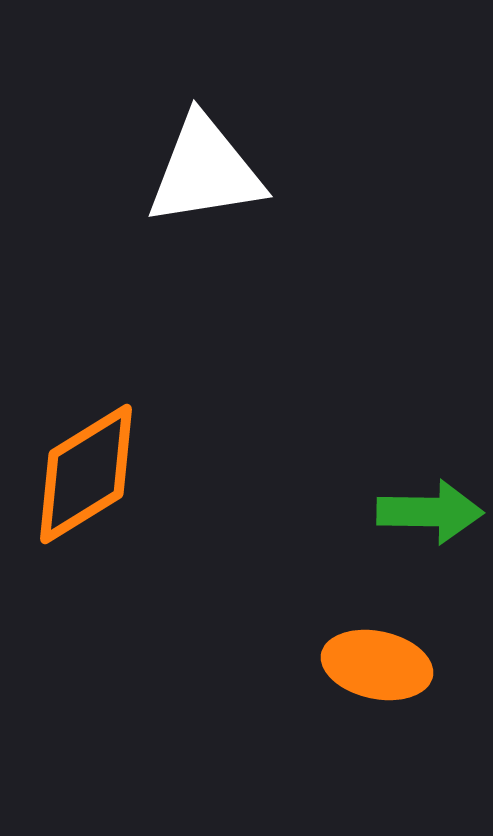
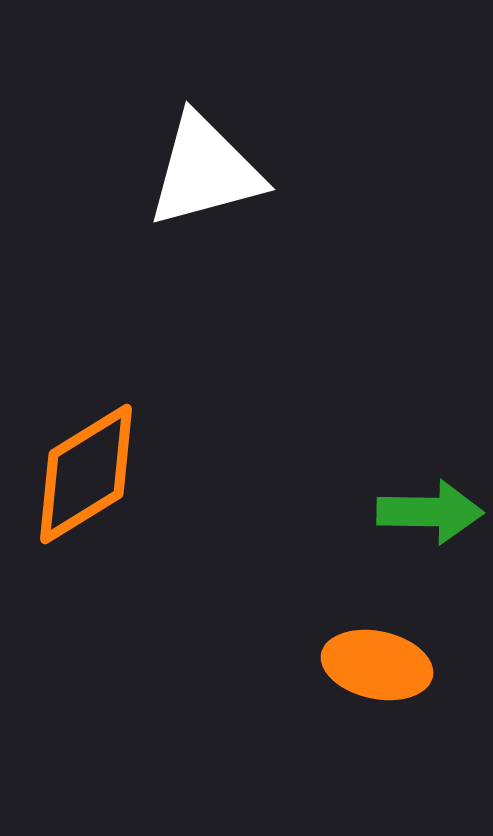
white triangle: rotated 6 degrees counterclockwise
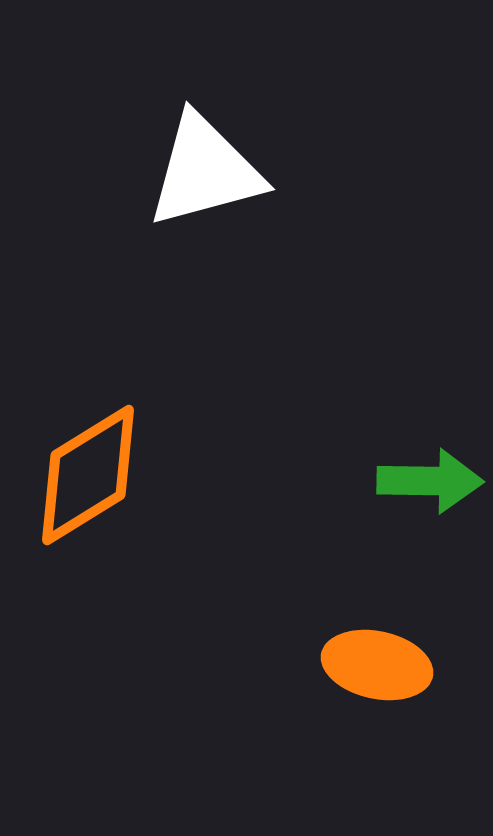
orange diamond: moved 2 px right, 1 px down
green arrow: moved 31 px up
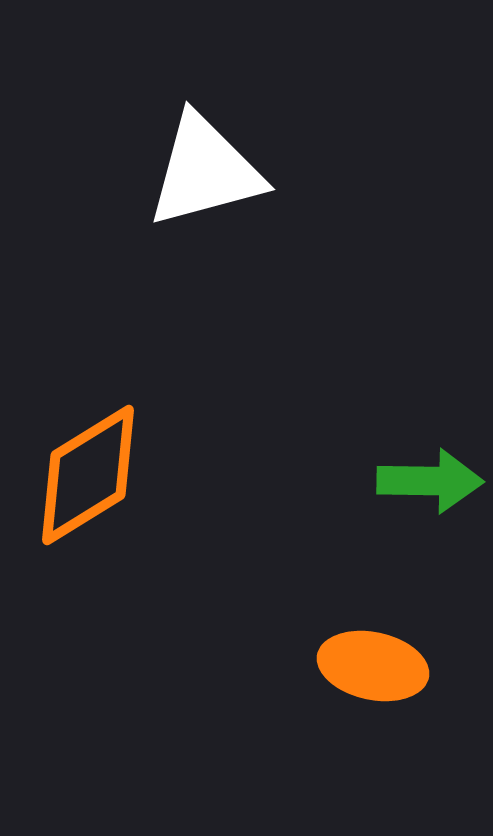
orange ellipse: moved 4 px left, 1 px down
